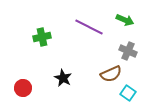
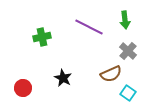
green arrow: rotated 60 degrees clockwise
gray cross: rotated 18 degrees clockwise
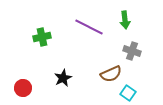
gray cross: moved 4 px right; rotated 24 degrees counterclockwise
black star: rotated 18 degrees clockwise
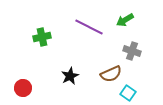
green arrow: rotated 66 degrees clockwise
black star: moved 7 px right, 2 px up
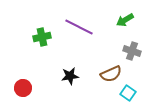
purple line: moved 10 px left
black star: rotated 18 degrees clockwise
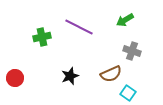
black star: rotated 12 degrees counterclockwise
red circle: moved 8 px left, 10 px up
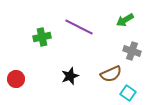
red circle: moved 1 px right, 1 px down
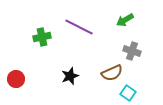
brown semicircle: moved 1 px right, 1 px up
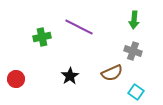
green arrow: moved 9 px right; rotated 54 degrees counterclockwise
gray cross: moved 1 px right
black star: rotated 12 degrees counterclockwise
cyan square: moved 8 px right, 1 px up
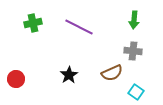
green cross: moved 9 px left, 14 px up
gray cross: rotated 12 degrees counterclockwise
black star: moved 1 px left, 1 px up
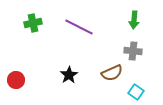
red circle: moved 1 px down
